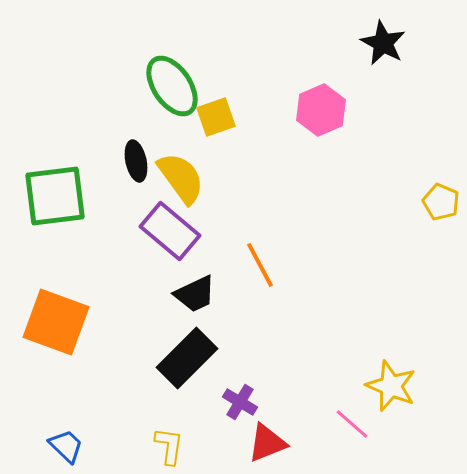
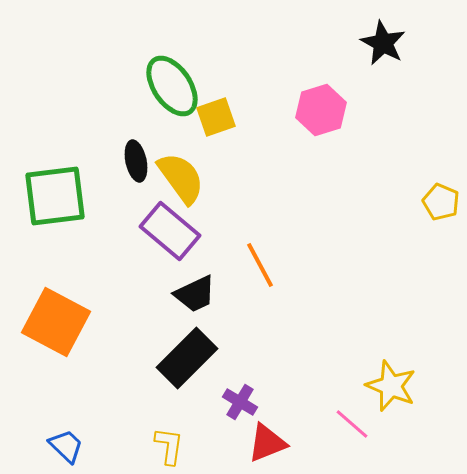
pink hexagon: rotated 6 degrees clockwise
orange square: rotated 8 degrees clockwise
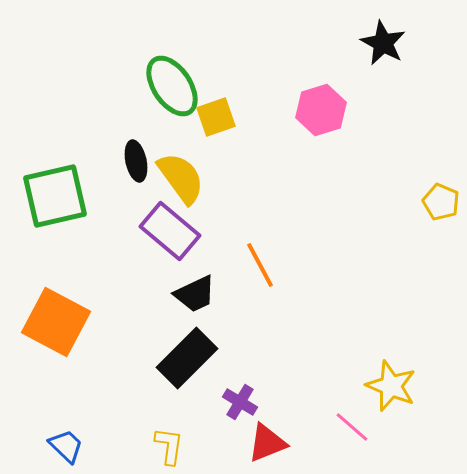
green square: rotated 6 degrees counterclockwise
pink line: moved 3 px down
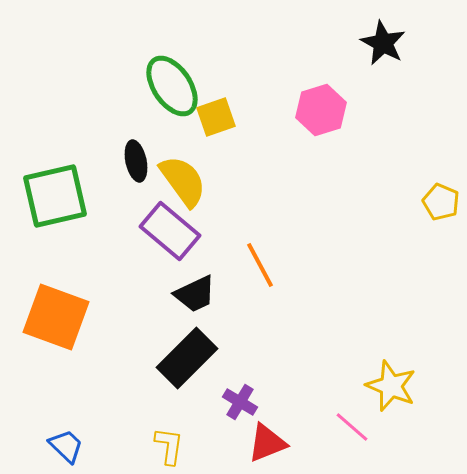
yellow semicircle: moved 2 px right, 3 px down
orange square: moved 5 px up; rotated 8 degrees counterclockwise
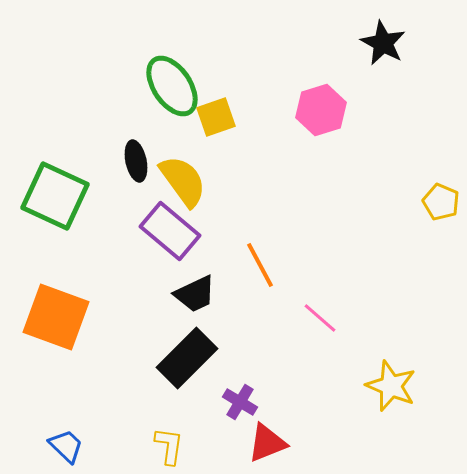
green square: rotated 38 degrees clockwise
pink line: moved 32 px left, 109 px up
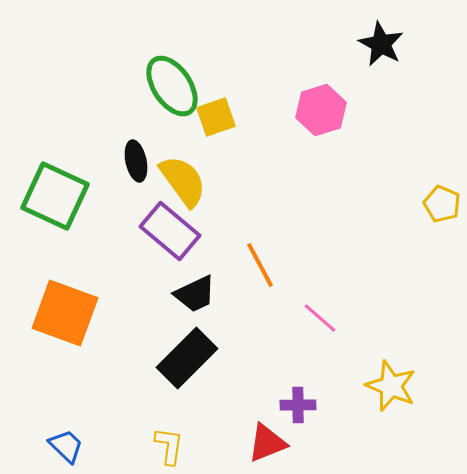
black star: moved 2 px left, 1 px down
yellow pentagon: moved 1 px right, 2 px down
orange square: moved 9 px right, 4 px up
purple cross: moved 58 px right, 3 px down; rotated 32 degrees counterclockwise
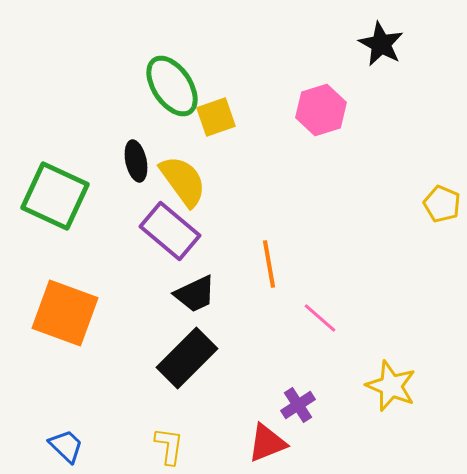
orange line: moved 9 px right, 1 px up; rotated 18 degrees clockwise
purple cross: rotated 32 degrees counterclockwise
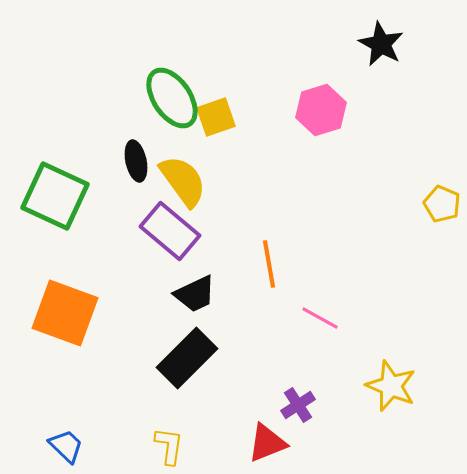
green ellipse: moved 12 px down
pink line: rotated 12 degrees counterclockwise
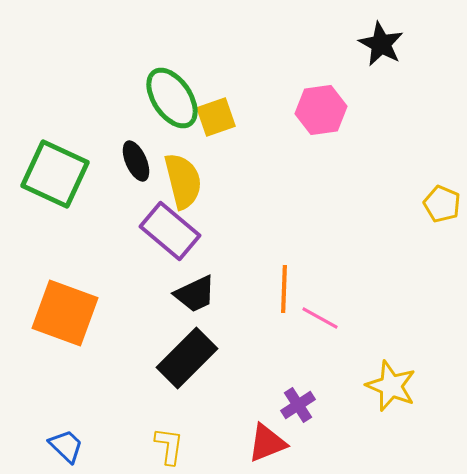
pink hexagon: rotated 9 degrees clockwise
black ellipse: rotated 12 degrees counterclockwise
yellow semicircle: rotated 22 degrees clockwise
green square: moved 22 px up
orange line: moved 15 px right, 25 px down; rotated 12 degrees clockwise
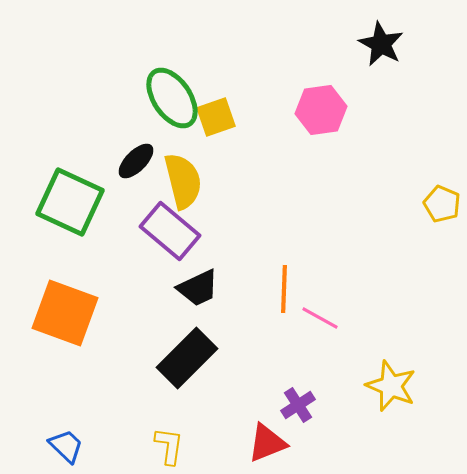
black ellipse: rotated 69 degrees clockwise
green square: moved 15 px right, 28 px down
black trapezoid: moved 3 px right, 6 px up
